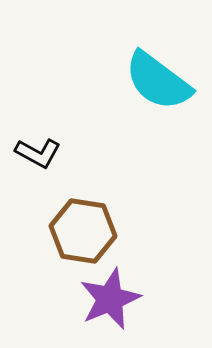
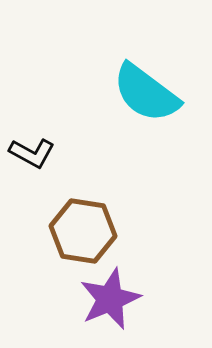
cyan semicircle: moved 12 px left, 12 px down
black L-shape: moved 6 px left
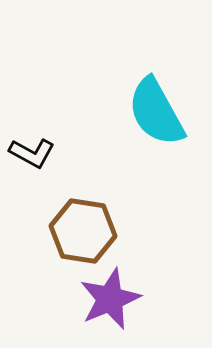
cyan semicircle: moved 10 px right, 19 px down; rotated 24 degrees clockwise
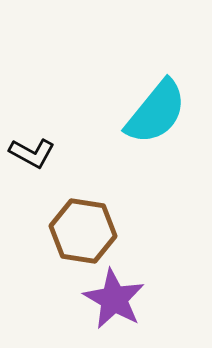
cyan semicircle: rotated 112 degrees counterclockwise
purple star: moved 4 px right; rotated 20 degrees counterclockwise
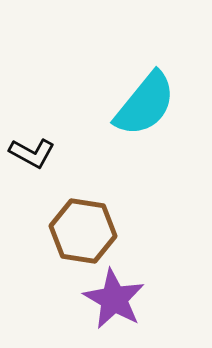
cyan semicircle: moved 11 px left, 8 px up
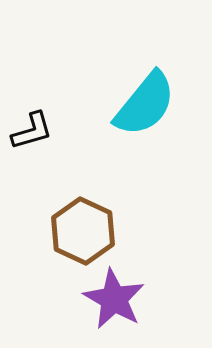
black L-shape: moved 22 px up; rotated 45 degrees counterclockwise
brown hexagon: rotated 16 degrees clockwise
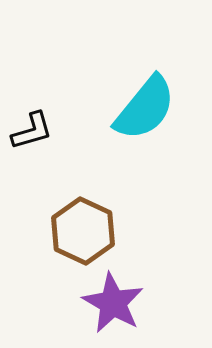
cyan semicircle: moved 4 px down
purple star: moved 1 px left, 4 px down
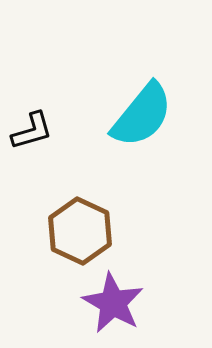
cyan semicircle: moved 3 px left, 7 px down
brown hexagon: moved 3 px left
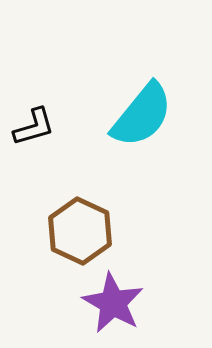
black L-shape: moved 2 px right, 4 px up
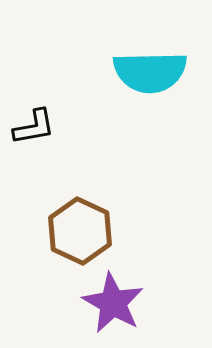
cyan semicircle: moved 8 px right, 43 px up; rotated 50 degrees clockwise
black L-shape: rotated 6 degrees clockwise
